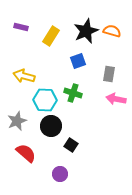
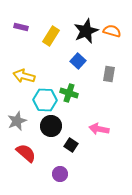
blue square: rotated 28 degrees counterclockwise
green cross: moved 4 px left
pink arrow: moved 17 px left, 30 px down
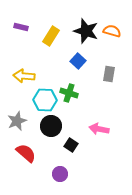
black star: rotated 30 degrees counterclockwise
yellow arrow: rotated 10 degrees counterclockwise
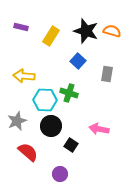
gray rectangle: moved 2 px left
red semicircle: moved 2 px right, 1 px up
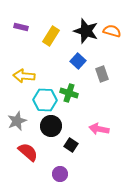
gray rectangle: moved 5 px left; rotated 28 degrees counterclockwise
